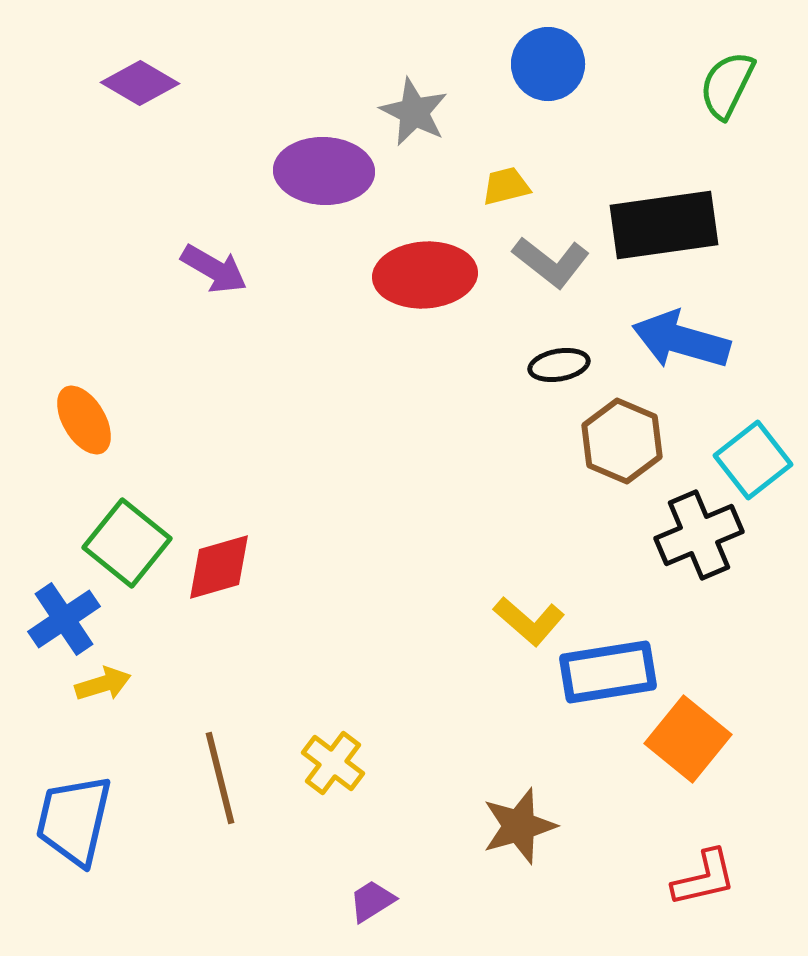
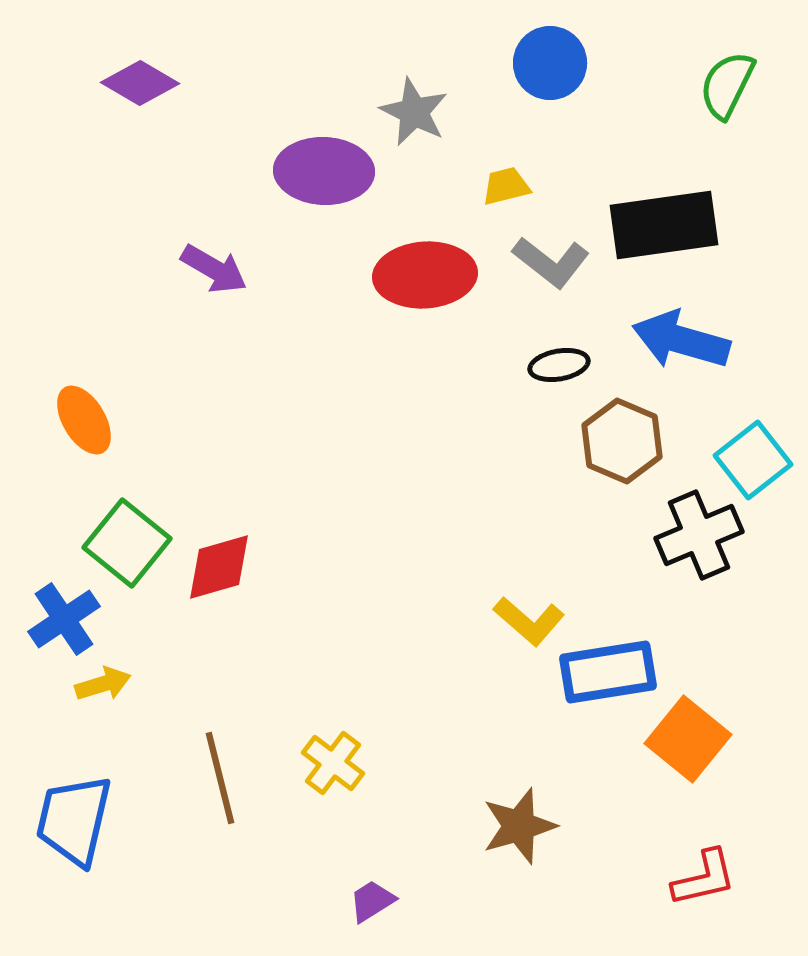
blue circle: moved 2 px right, 1 px up
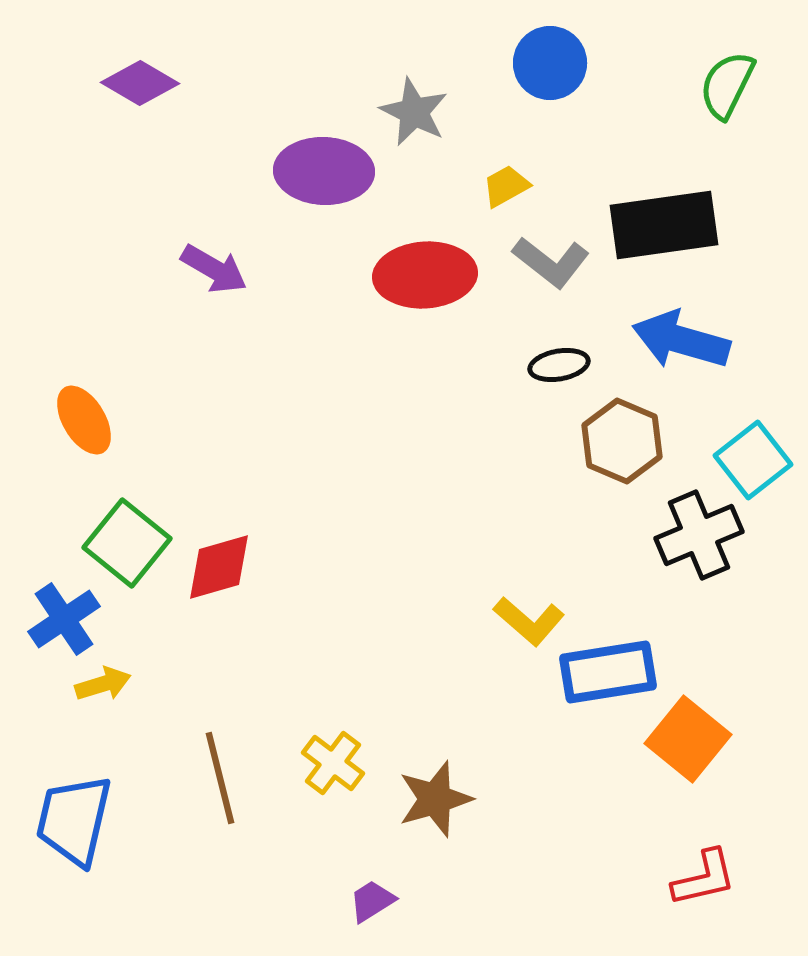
yellow trapezoid: rotated 15 degrees counterclockwise
brown star: moved 84 px left, 27 px up
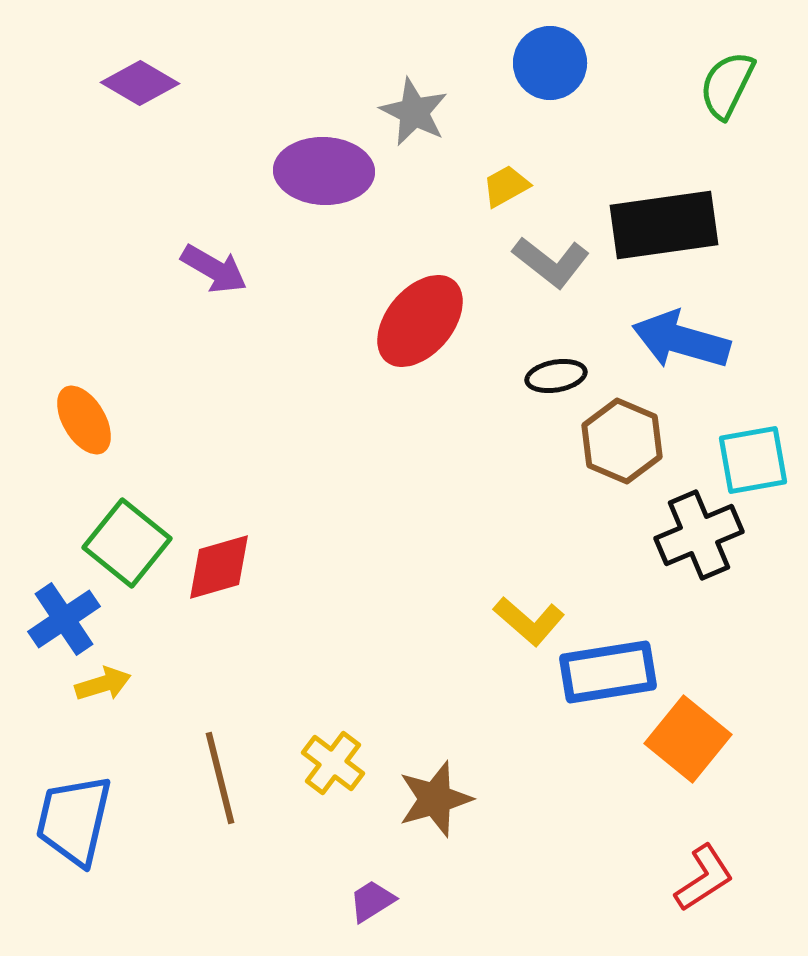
red ellipse: moved 5 px left, 46 px down; rotated 46 degrees counterclockwise
black ellipse: moved 3 px left, 11 px down
cyan square: rotated 28 degrees clockwise
red L-shape: rotated 20 degrees counterclockwise
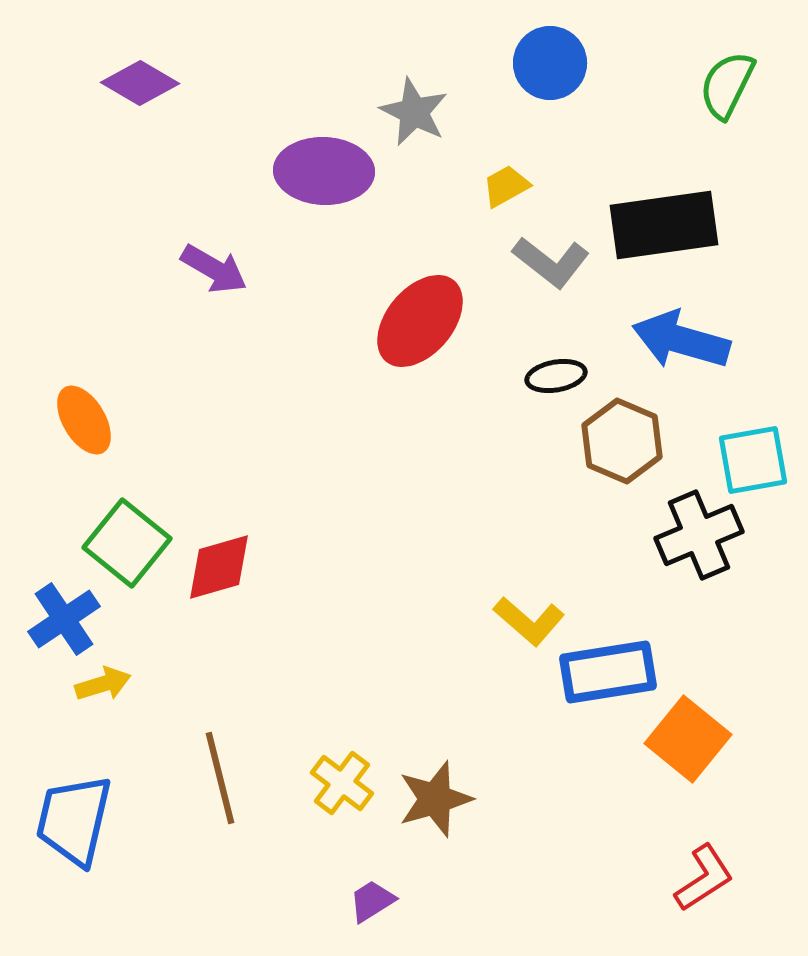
yellow cross: moved 9 px right, 20 px down
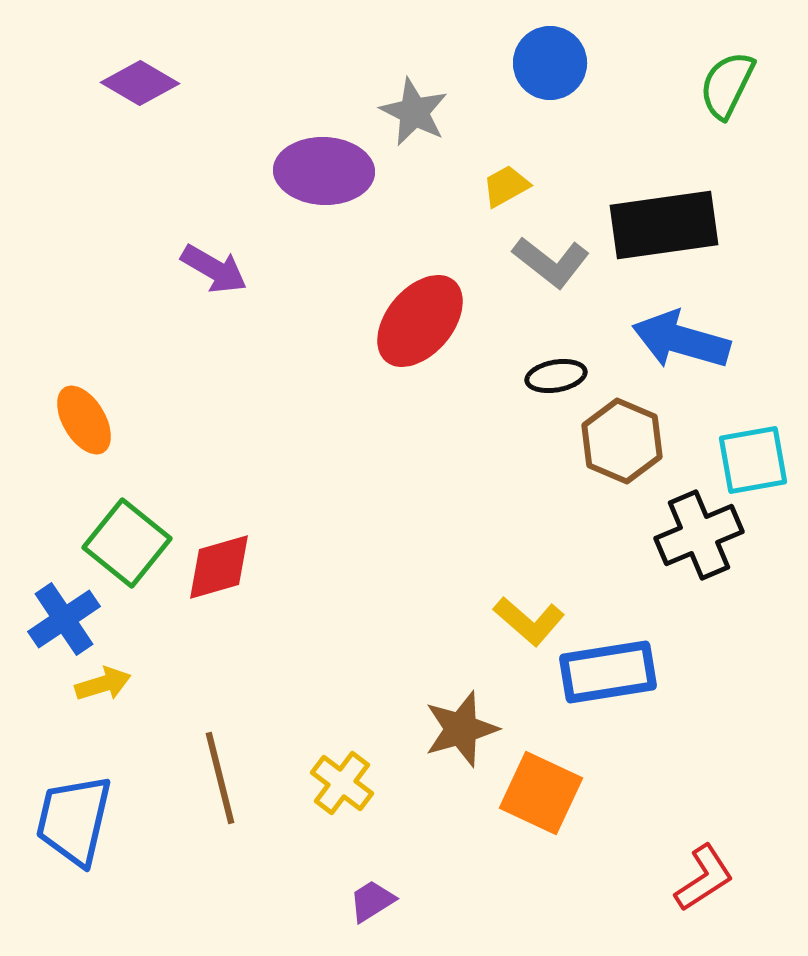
orange square: moved 147 px left, 54 px down; rotated 14 degrees counterclockwise
brown star: moved 26 px right, 70 px up
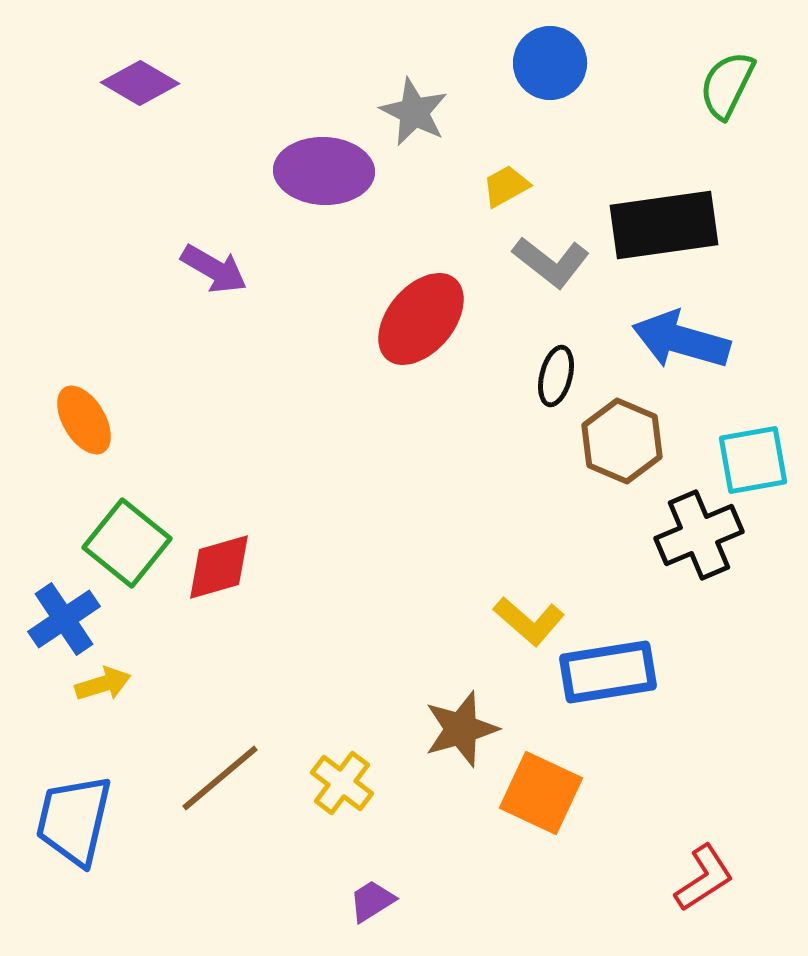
red ellipse: moved 1 px right, 2 px up
black ellipse: rotated 66 degrees counterclockwise
brown line: rotated 64 degrees clockwise
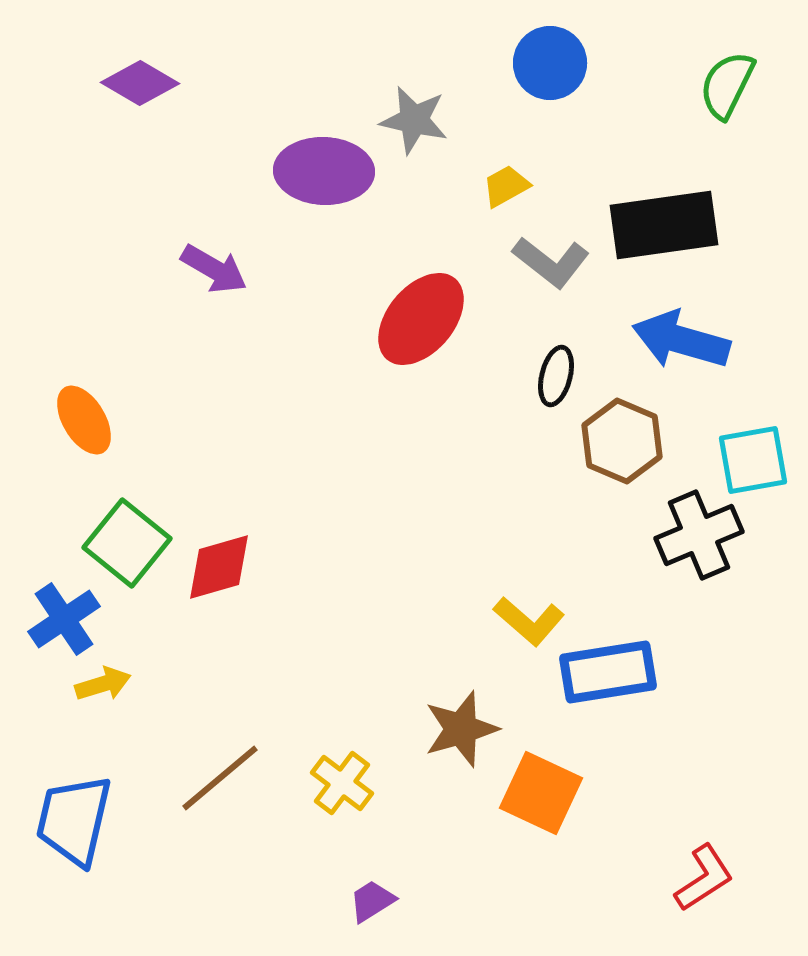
gray star: moved 8 px down; rotated 14 degrees counterclockwise
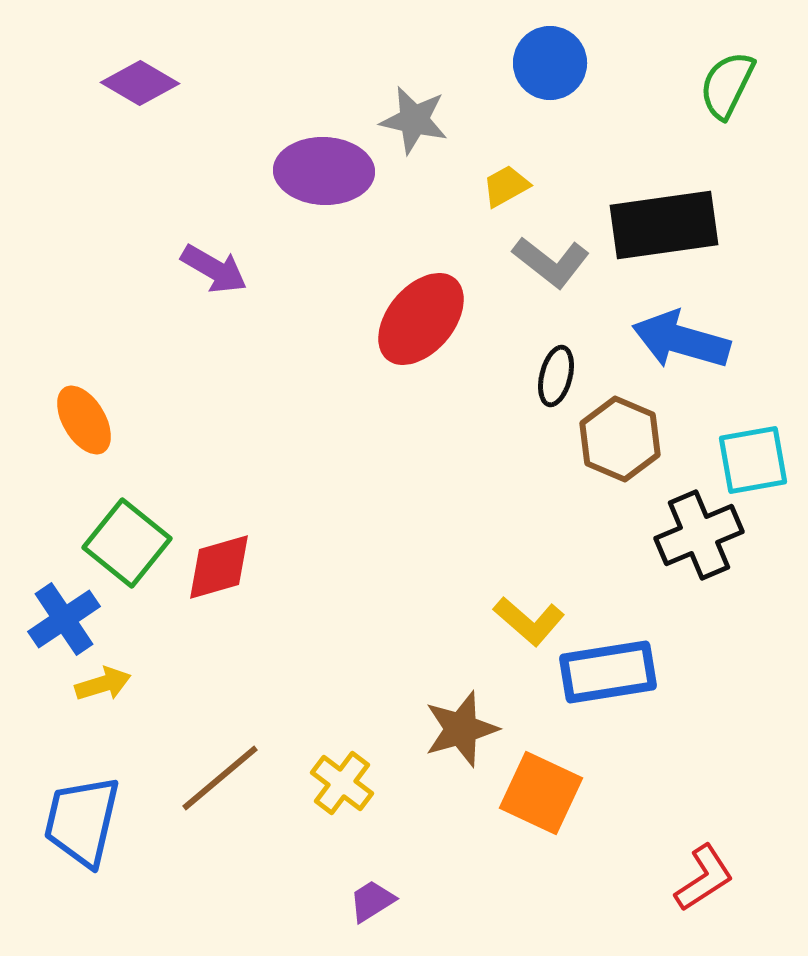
brown hexagon: moved 2 px left, 2 px up
blue trapezoid: moved 8 px right, 1 px down
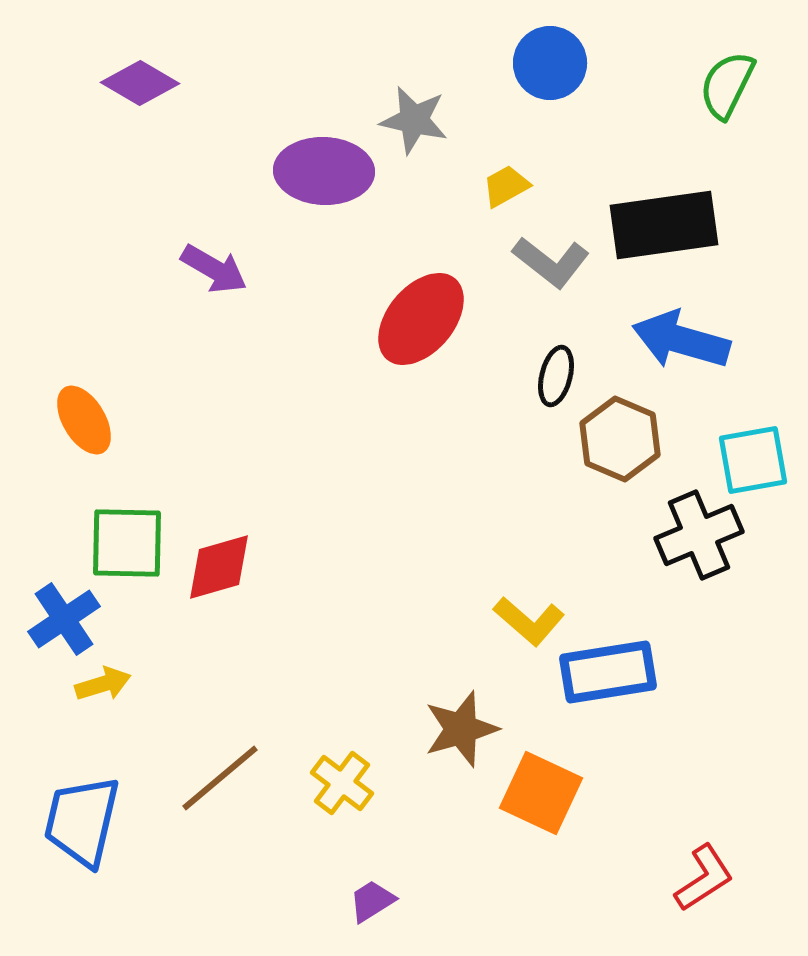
green square: rotated 38 degrees counterclockwise
